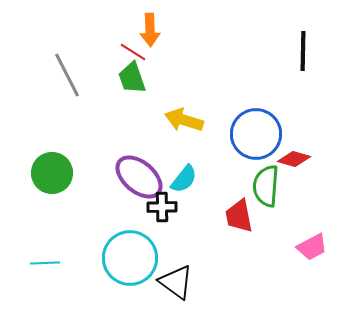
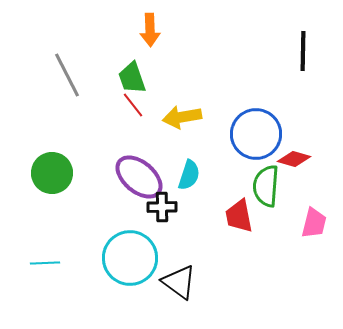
red line: moved 53 px down; rotated 20 degrees clockwise
yellow arrow: moved 2 px left, 3 px up; rotated 27 degrees counterclockwise
cyan semicircle: moved 5 px right, 4 px up; rotated 20 degrees counterclockwise
pink trapezoid: moved 2 px right, 24 px up; rotated 48 degrees counterclockwise
black triangle: moved 3 px right
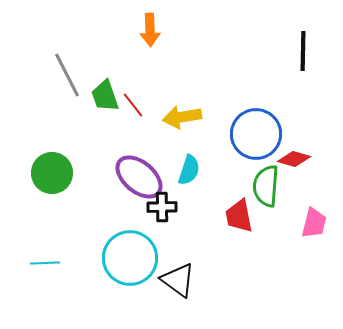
green trapezoid: moved 27 px left, 18 px down
cyan semicircle: moved 5 px up
black triangle: moved 1 px left, 2 px up
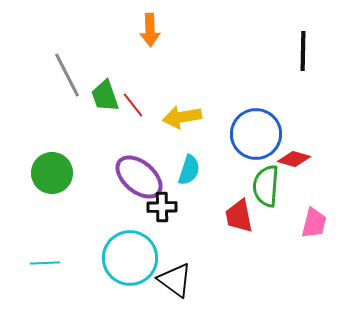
black triangle: moved 3 px left
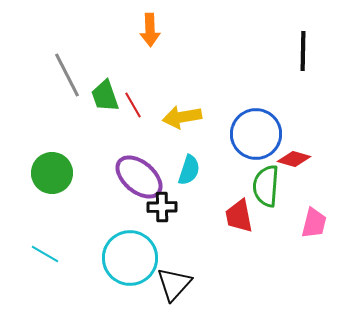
red line: rotated 8 degrees clockwise
cyan line: moved 9 px up; rotated 32 degrees clockwise
black triangle: moved 1 px left, 4 px down; rotated 36 degrees clockwise
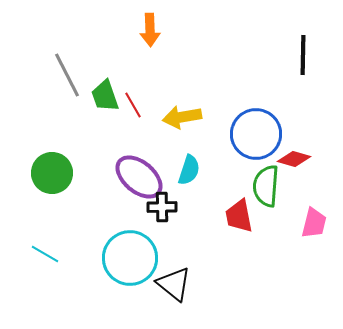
black line: moved 4 px down
black triangle: rotated 33 degrees counterclockwise
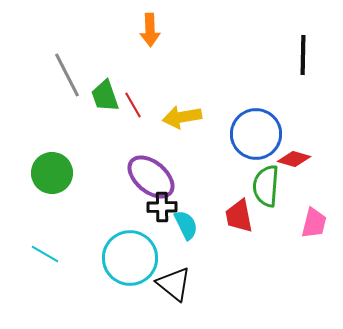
cyan semicircle: moved 3 px left, 55 px down; rotated 44 degrees counterclockwise
purple ellipse: moved 12 px right
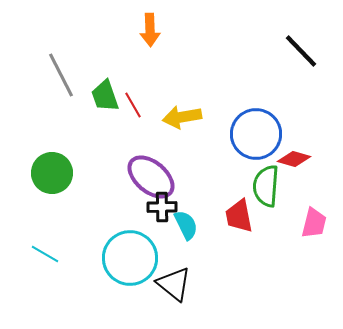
black line: moved 2 px left, 4 px up; rotated 45 degrees counterclockwise
gray line: moved 6 px left
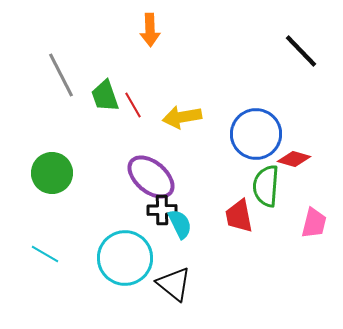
black cross: moved 3 px down
cyan semicircle: moved 6 px left, 1 px up
cyan circle: moved 5 px left
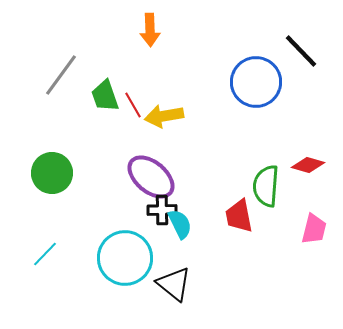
gray line: rotated 63 degrees clockwise
yellow arrow: moved 18 px left, 1 px up
blue circle: moved 52 px up
red diamond: moved 14 px right, 6 px down
pink trapezoid: moved 6 px down
cyan line: rotated 76 degrees counterclockwise
